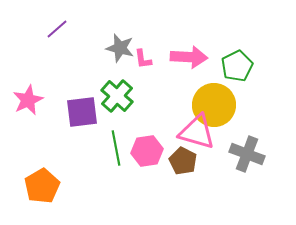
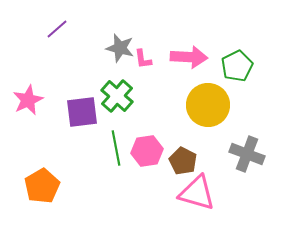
yellow circle: moved 6 px left
pink triangle: moved 61 px down
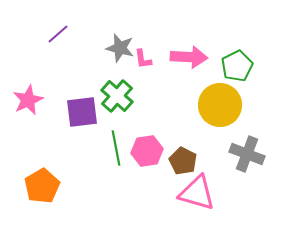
purple line: moved 1 px right, 5 px down
yellow circle: moved 12 px right
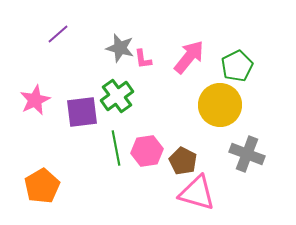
pink arrow: rotated 54 degrees counterclockwise
green cross: rotated 12 degrees clockwise
pink star: moved 7 px right
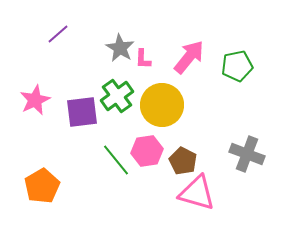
gray star: rotated 16 degrees clockwise
pink L-shape: rotated 10 degrees clockwise
green pentagon: rotated 16 degrees clockwise
yellow circle: moved 58 px left
green line: moved 12 px down; rotated 28 degrees counterclockwise
